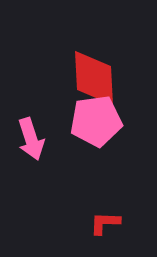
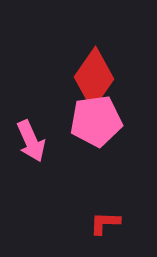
red diamond: rotated 38 degrees clockwise
pink arrow: moved 2 px down; rotated 6 degrees counterclockwise
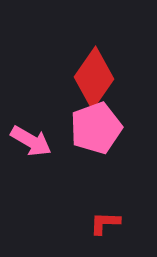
pink pentagon: moved 7 px down; rotated 12 degrees counterclockwise
pink arrow: rotated 36 degrees counterclockwise
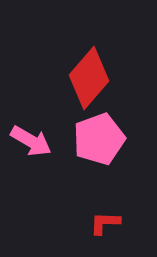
red diamond: moved 5 px left; rotated 6 degrees clockwise
pink pentagon: moved 3 px right, 11 px down
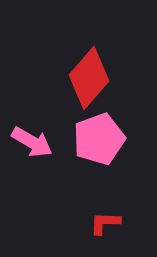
pink arrow: moved 1 px right, 1 px down
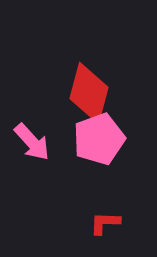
red diamond: moved 15 px down; rotated 26 degrees counterclockwise
pink arrow: rotated 18 degrees clockwise
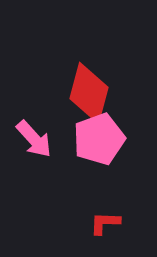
pink arrow: moved 2 px right, 3 px up
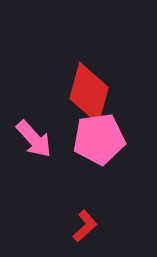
pink pentagon: rotated 12 degrees clockwise
red L-shape: moved 20 px left, 3 px down; rotated 136 degrees clockwise
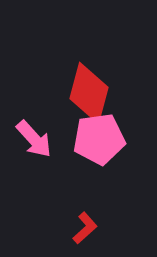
red L-shape: moved 2 px down
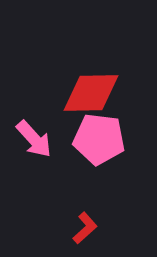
red diamond: moved 2 px right; rotated 74 degrees clockwise
pink pentagon: rotated 15 degrees clockwise
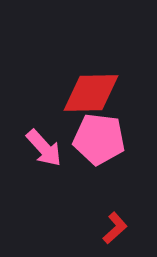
pink arrow: moved 10 px right, 9 px down
red L-shape: moved 30 px right
